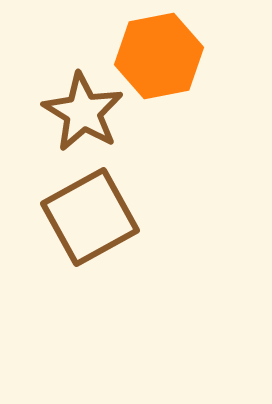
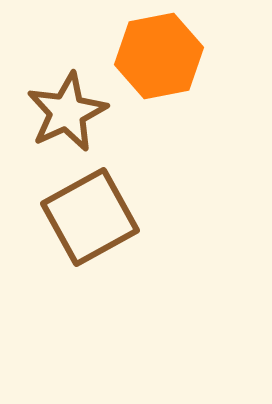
brown star: moved 16 px left; rotated 16 degrees clockwise
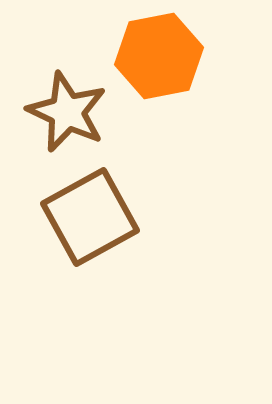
brown star: rotated 22 degrees counterclockwise
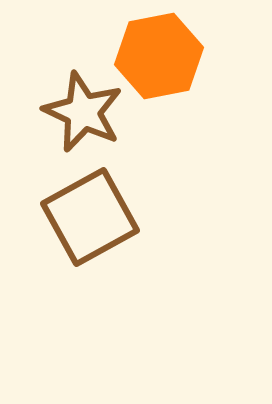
brown star: moved 16 px right
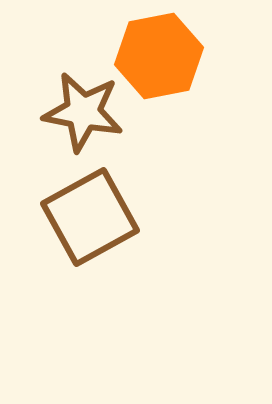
brown star: rotated 14 degrees counterclockwise
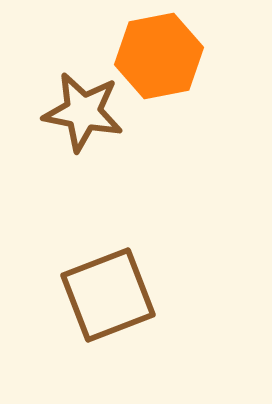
brown square: moved 18 px right, 78 px down; rotated 8 degrees clockwise
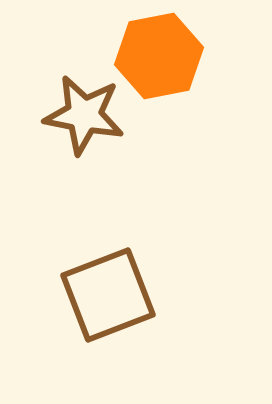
brown star: moved 1 px right, 3 px down
